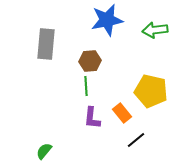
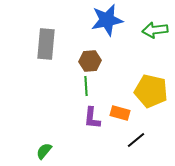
orange rectangle: moved 2 px left; rotated 36 degrees counterclockwise
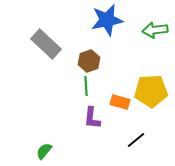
gray rectangle: rotated 52 degrees counterclockwise
brown hexagon: moved 1 px left; rotated 15 degrees counterclockwise
yellow pentagon: rotated 16 degrees counterclockwise
orange rectangle: moved 11 px up
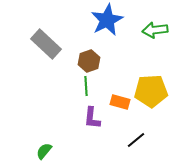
blue star: rotated 16 degrees counterclockwise
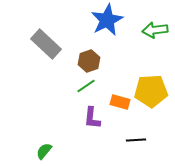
green line: rotated 60 degrees clockwise
black line: rotated 36 degrees clockwise
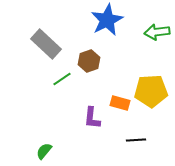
green arrow: moved 2 px right, 2 px down
green line: moved 24 px left, 7 px up
orange rectangle: moved 1 px down
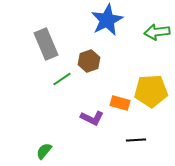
gray rectangle: rotated 24 degrees clockwise
purple L-shape: rotated 70 degrees counterclockwise
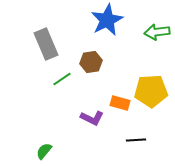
brown hexagon: moved 2 px right, 1 px down; rotated 10 degrees clockwise
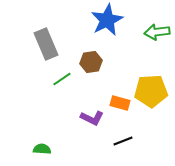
black line: moved 13 px left, 1 px down; rotated 18 degrees counterclockwise
green semicircle: moved 2 px left, 2 px up; rotated 54 degrees clockwise
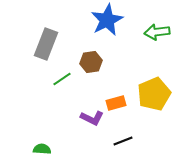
gray rectangle: rotated 44 degrees clockwise
yellow pentagon: moved 3 px right, 3 px down; rotated 20 degrees counterclockwise
orange rectangle: moved 4 px left; rotated 30 degrees counterclockwise
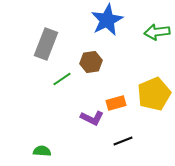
green semicircle: moved 2 px down
